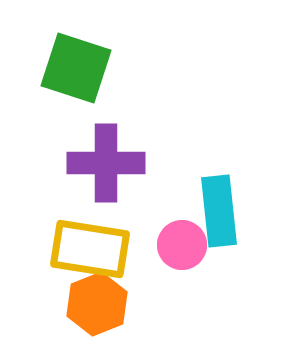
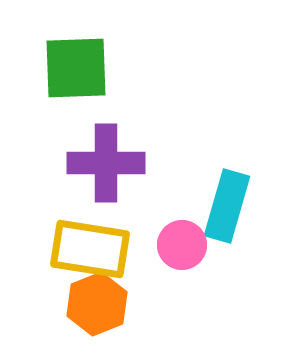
green square: rotated 20 degrees counterclockwise
cyan rectangle: moved 8 px right, 5 px up; rotated 22 degrees clockwise
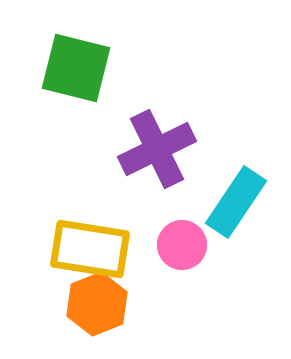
green square: rotated 16 degrees clockwise
purple cross: moved 51 px right, 14 px up; rotated 26 degrees counterclockwise
cyan rectangle: moved 9 px right, 4 px up; rotated 18 degrees clockwise
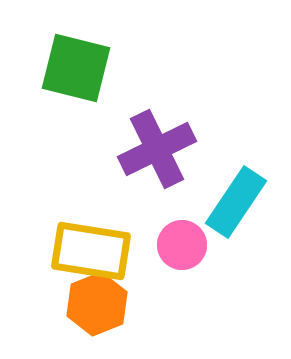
yellow rectangle: moved 1 px right, 2 px down
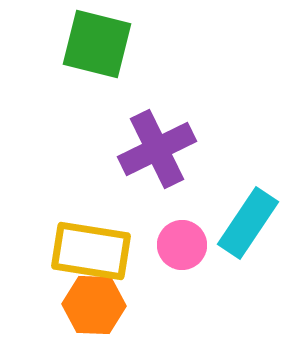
green square: moved 21 px right, 24 px up
cyan rectangle: moved 12 px right, 21 px down
orange hexagon: moved 3 px left, 1 px down; rotated 24 degrees clockwise
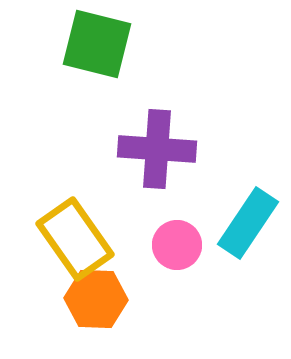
purple cross: rotated 30 degrees clockwise
pink circle: moved 5 px left
yellow rectangle: moved 16 px left, 12 px up; rotated 46 degrees clockwise
orange hexagon: moved 2 px right, 6 px up
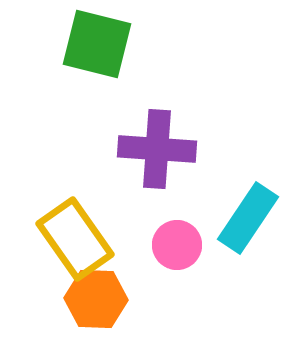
cyan rectangle: moved 5 px up
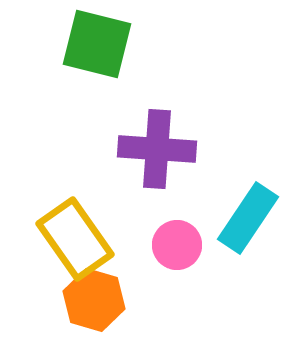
orange hexagon: moved 2 px left, 1 px down; rotated 14 degrees clockwise
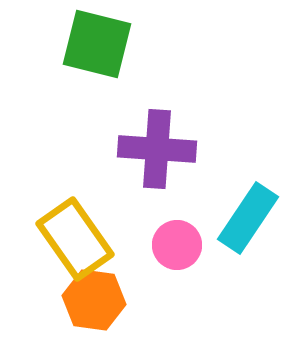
orange hexagon: rotated 8 degrees counterclockwise
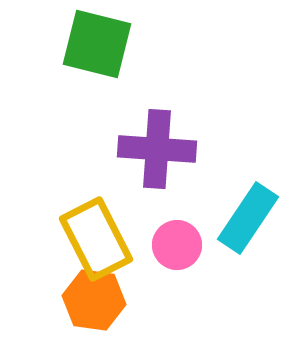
yellow rectangle: moved 21 px right; rotated 8 degrees clockwise
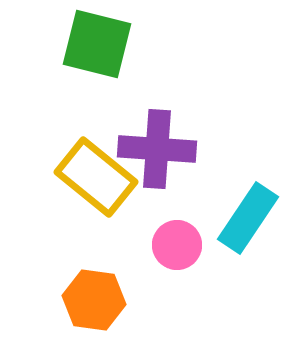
yellow rectangle: moved 62 px up; rotated 24 degrees counterclockwise
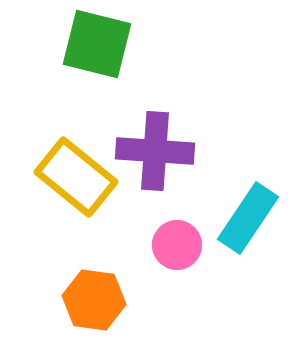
purple cross: moved 2 px left, 2 px down
yellow rectangle: moved 20 px left
